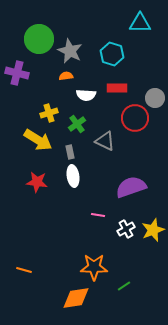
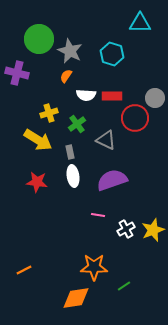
orange semicircle: rotated 48 degrees counterclockwise
red rectangle: moved 5 px left, 8 px down
gray triangle: moved 1 px right, 1 px up
purple semicircle: moved 19 px left, 7 px up
orange line: rotated 42 degrees counterclockwise
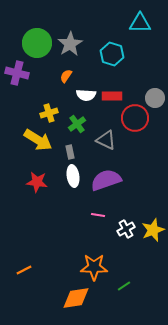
green circle: moved 2 px left, 4 px down
gray star: moved 7 px up; rotated 15 degrees clockwise
purple semicircle: moved 6 px left
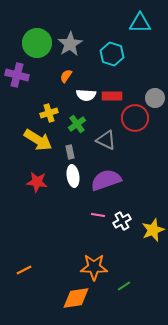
purple cross: moved 2 px down
white cross: moved 4 px left, 8 px up
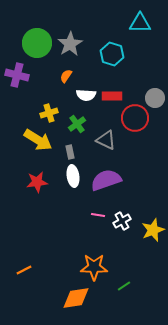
red star: rotated 15 degrees counterclockwise
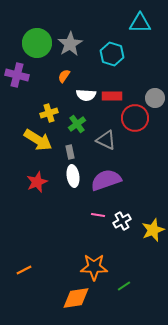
orange semicircle: moved 2 px left
red star: rotated 15 degrees counterclockwise
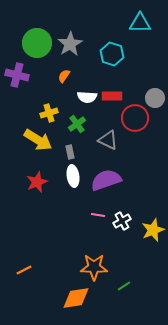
white semicircle: moved 1 px right, 2 px down
gray triangle: moved 2 px right
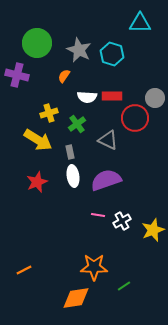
gray star: moved 9 px right, 6 px down; rotated 15 degrees counterclockwise
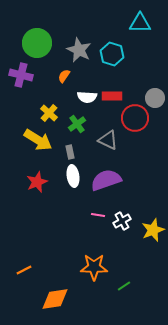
purple cross: moved 4 px right
yellow cross: rotated 30 degrees counterclockwise
orange diamond: moved 21 px left, 1 px down
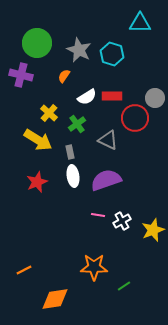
white semicircle: rotated 36 degrees counterclockwise
